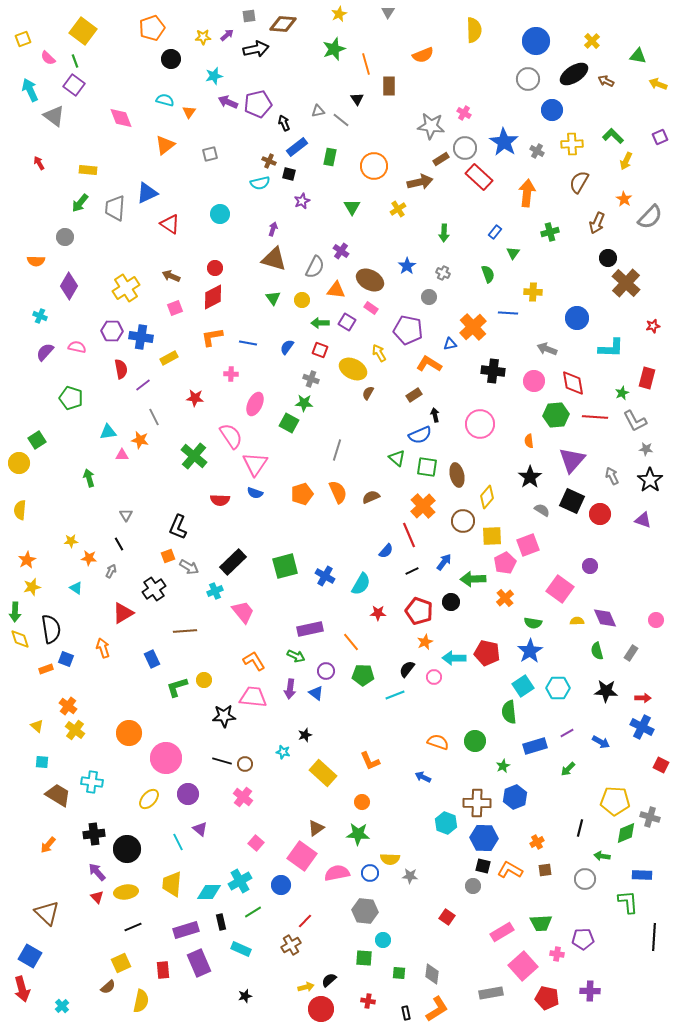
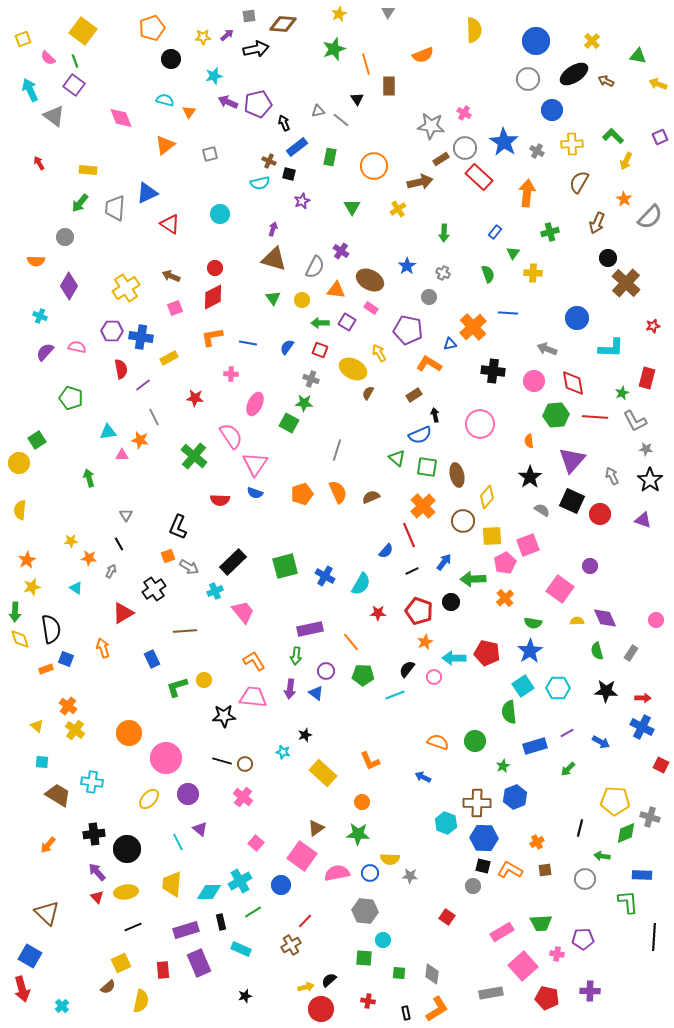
yellow cross at (533, 292): moved 19 px up
green arrow at (296, 656): rotated 72 degrees clockwise
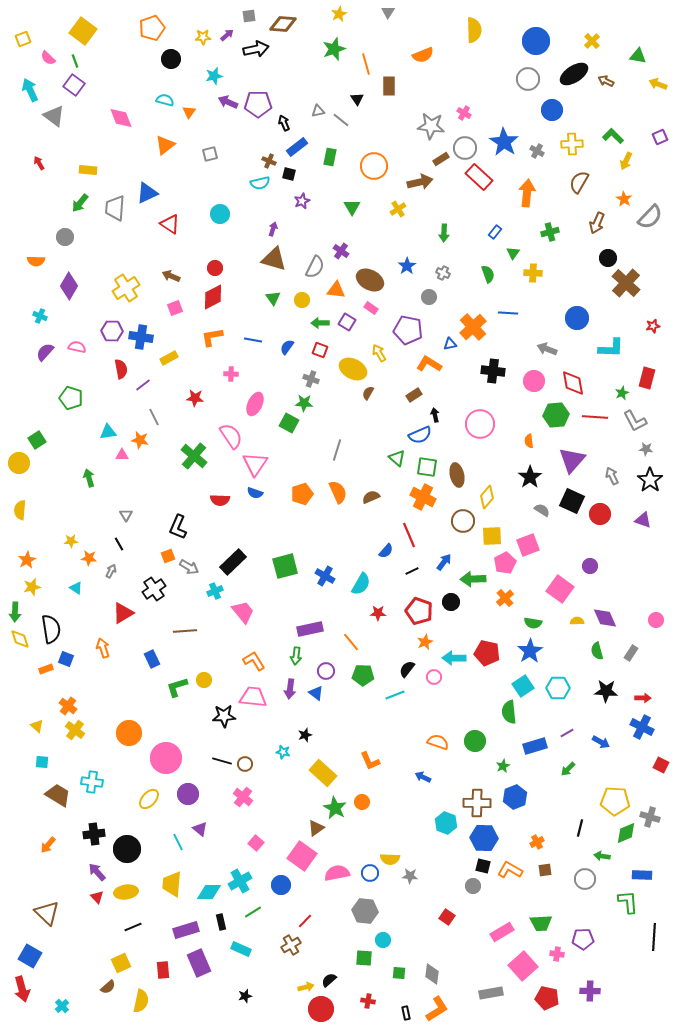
purple pentagon at (258, 104): rotated 12 degrees clockwise
blue line at (248, 343): moved 5 px right, 3 px up
orange cross at (423, 506): moved 9 px up; rotated 20 degrees counterclockwise
green star at (358, 834): moved 23 px left, 26 px up; rotated 25 degrees clockwise
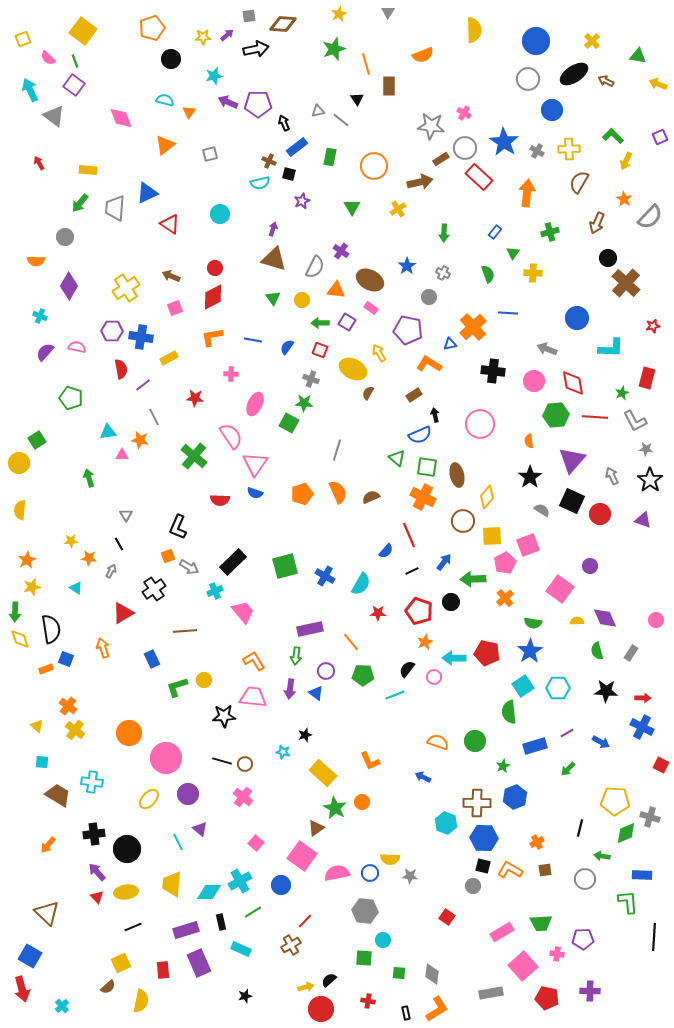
yellow cross at (572, 144): moved 3 px left, 5 px down
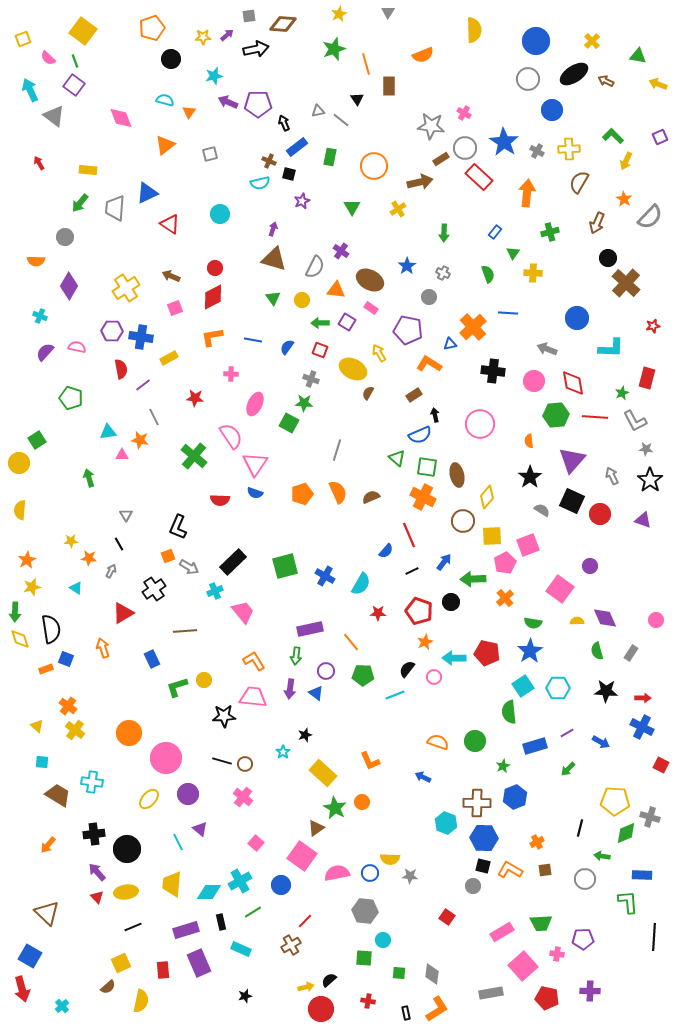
cyan star at (283, 752): rotated 24 degrees clockwise
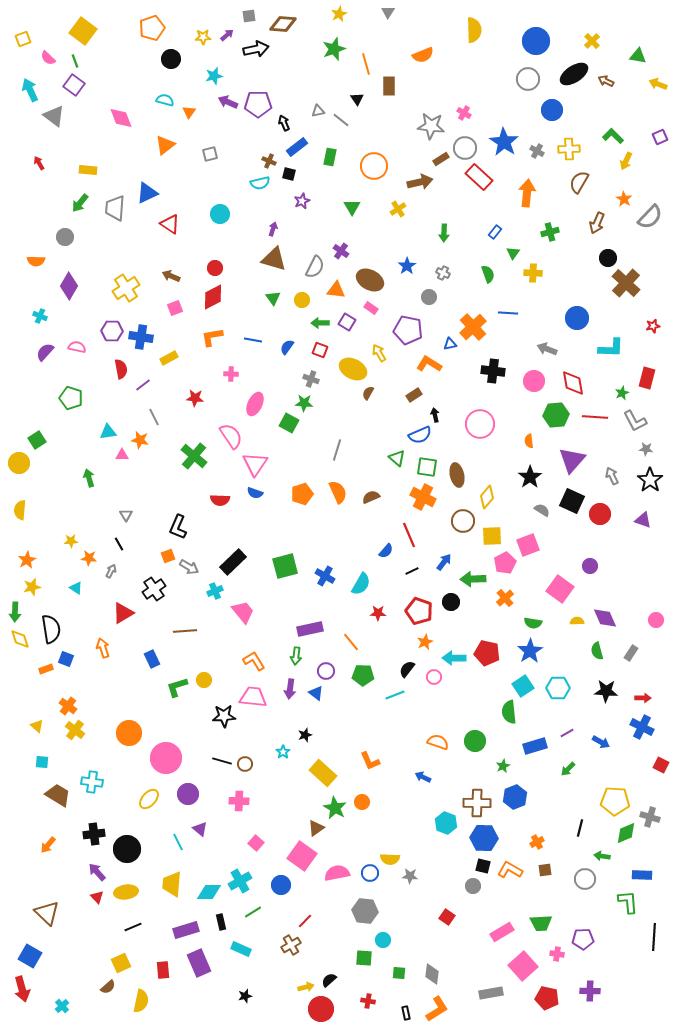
pink cross at (243, 797): moved 4 px left, 4 px down; rotated 36 degrees counterclockwise
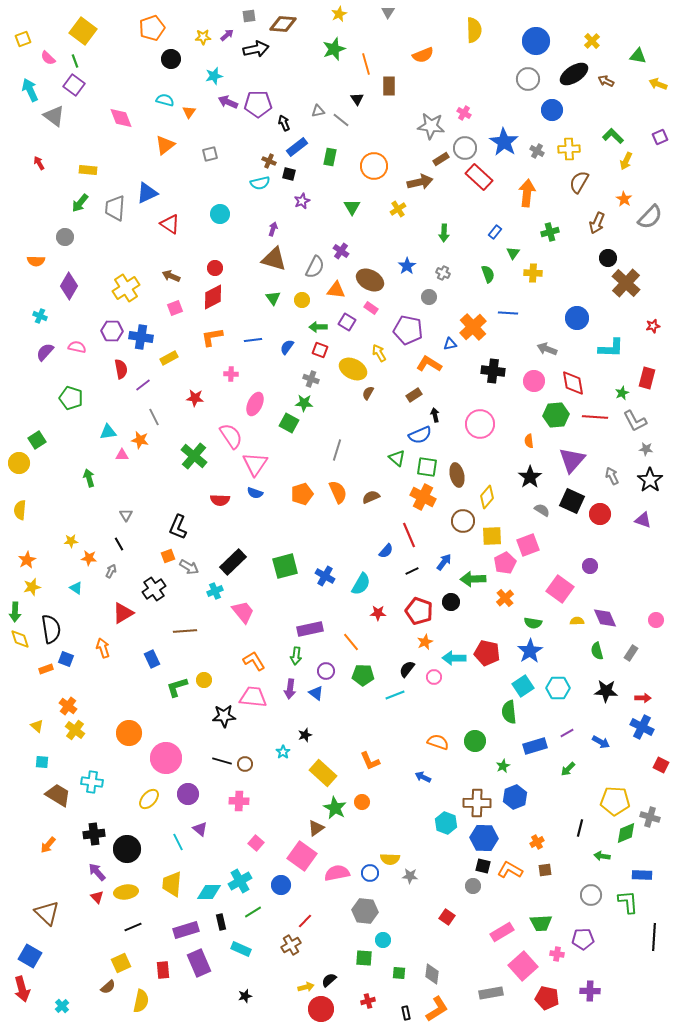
green arrow at (320, 323): moved 2 px left, 4 px down
blue line at (253, 340): rotated 18 degrees counterclockwise
gray circle at (585, 879): moved 6 px right, 16 px down
red cross at (368, 1001): rotated 24 degrees counterclockwise
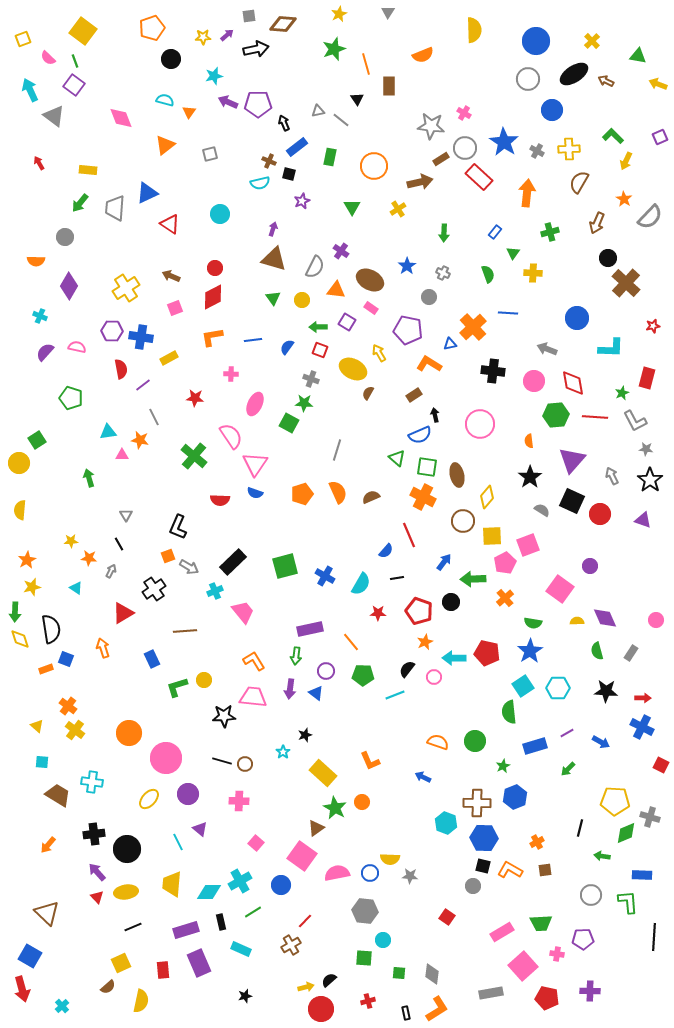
black line at (412, 571): moved 15 px left, 7 px down; rotated 16 degrees clockwise
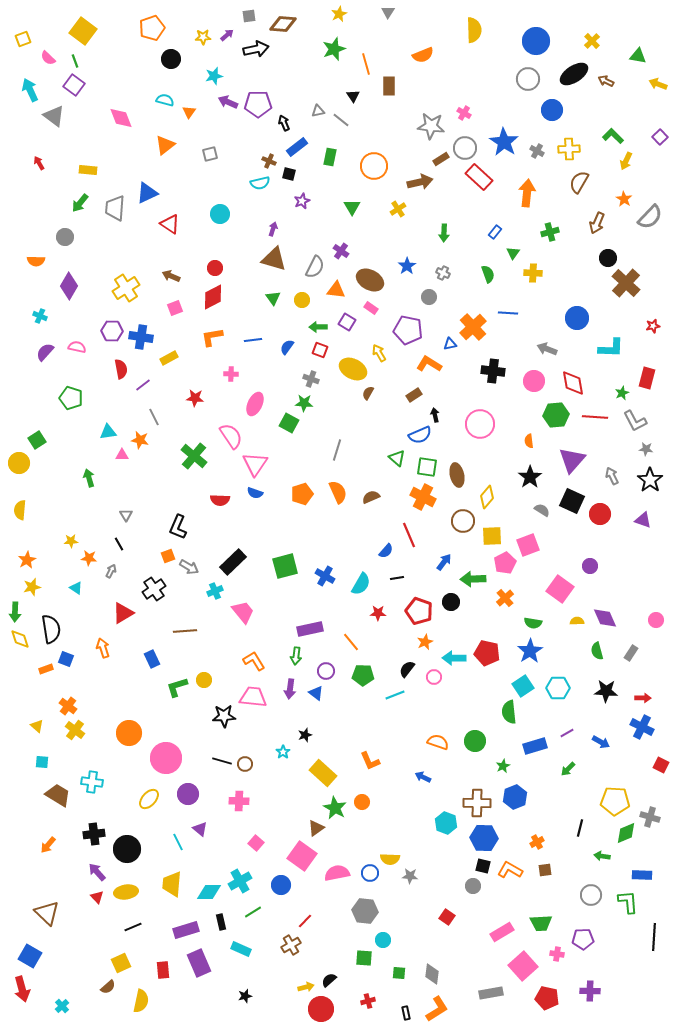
black triangle at (357, 99): moved 4 px left, 3 px up
purple square at (660, 137): rotated 21 degrees counterclockwise
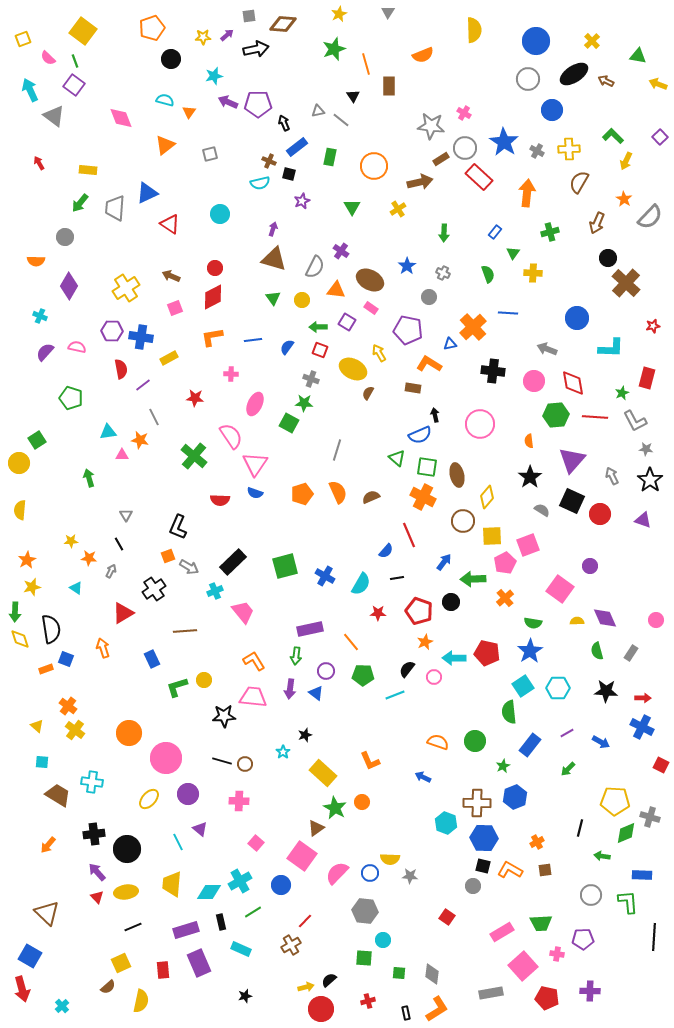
brown rectangle at (414, 395): moved 1 px left, 7 px up; rotated 42 degrees clockwise
blue rectangle at (535, 746): moved 5 px left, 1 px up; rotated 35 degrees counterclockwise
pink semicircle at (337, 873): rotated 35 degrees counterclockwise
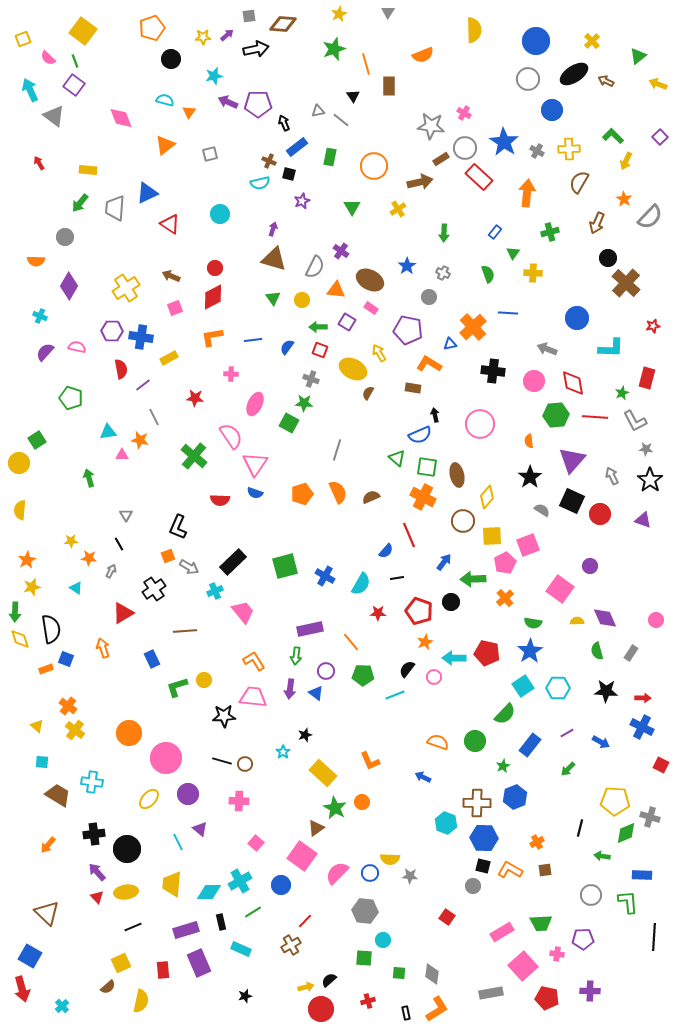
green triangle at (638, 56): rotated 48 degrees counterclockwise
green semicircle at (509, 712): moved 4 px left, 2 px down; rotated 130 degrees counterclockwise
